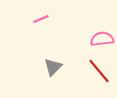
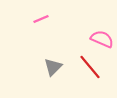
pink semicircle: rotated 30 degrees clockwise
red line: moved 9 px left, 4 px up
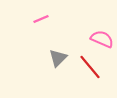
gray triangle: moved 5 px right, 9 px up
